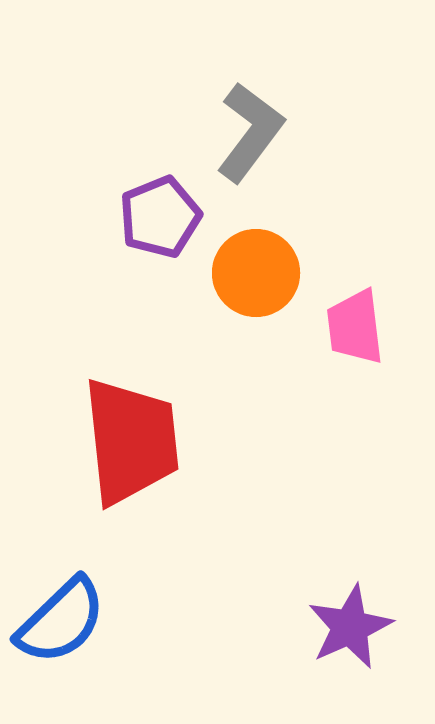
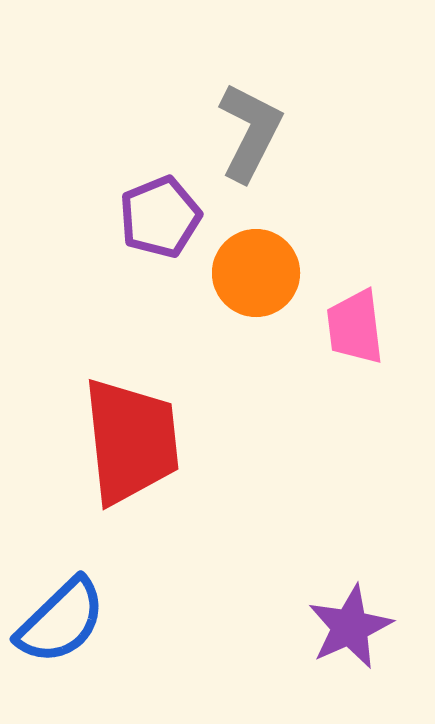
gray L-shape: rotated 10 degrees counterclockwise
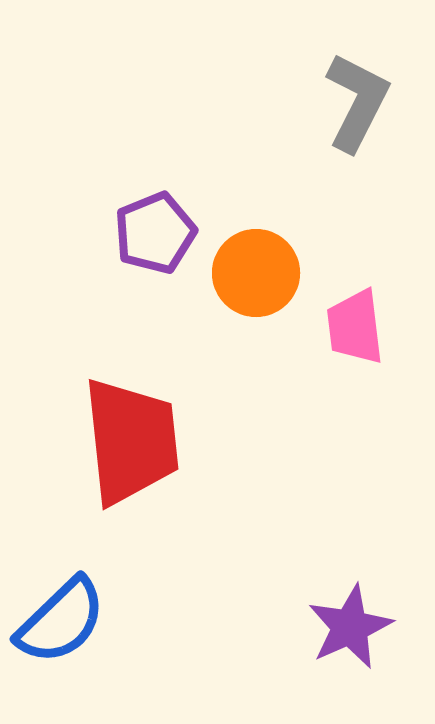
gray L-shape: moved 107 px right, 30 px up
purple pentagon: moved 5 px left, 16 px down
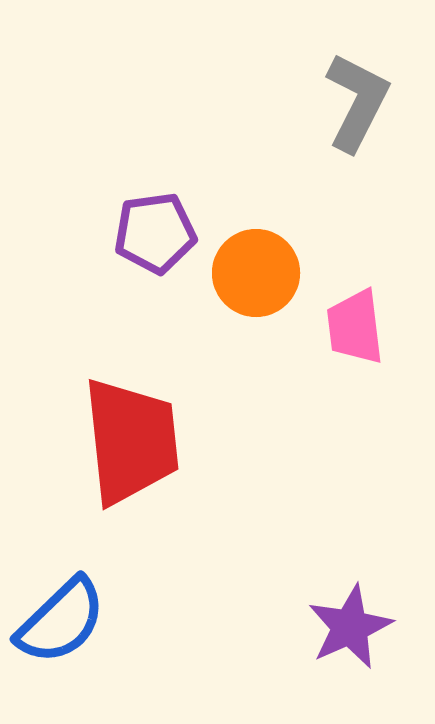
purple pentagon: rotated 14 degrees clockwise
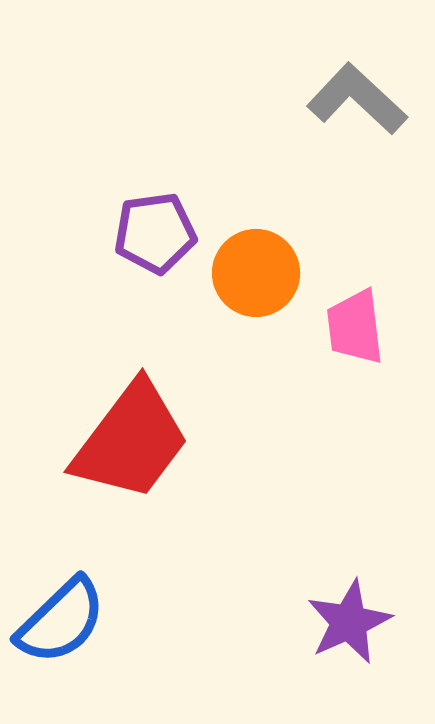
gray L-shape: moved 3 px up; rotated 74 degrees counterclockwise
red trapezoid: rotated 43 degrees clockwise
purple star: moved 1 px left, 5 px up
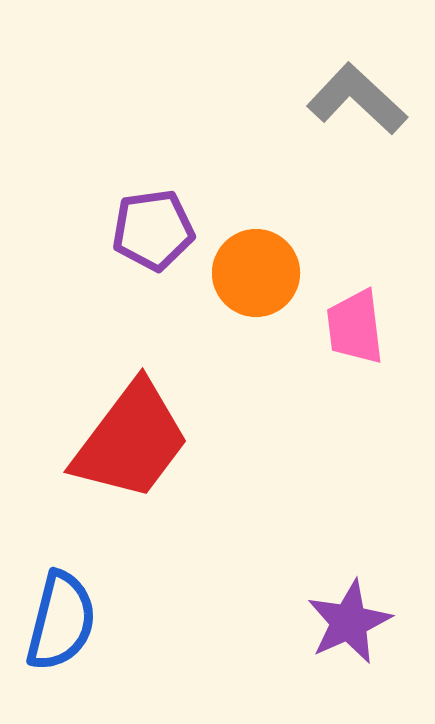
purple pentagon: moved 2 px left, 3 px up
blue semicircle: rotated 32 degrees counterclockwise
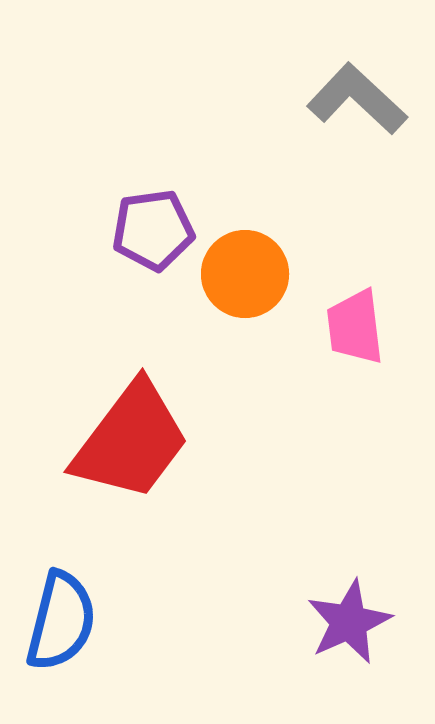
orange circle: moved 11 px left, 1 px down
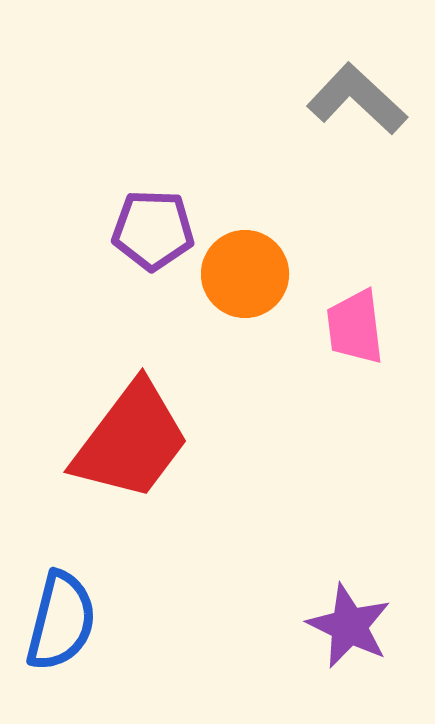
purple pentagon: rotated 10 degrees clockwise
purple star: moved 4 px down; rotated 22 degrees counterclockwise
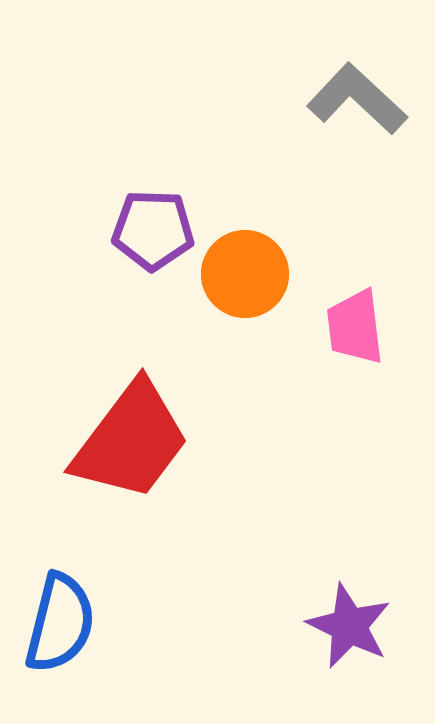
blue semicircle: moved 1 px left, 2 px down
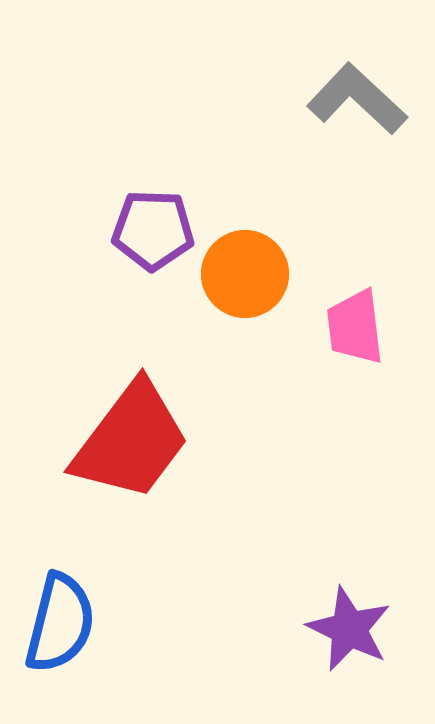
purple star: moved 3 px down
